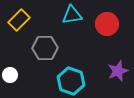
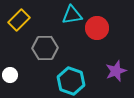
red circle: moved 10 px left, 4 px down
purple star: moved 2 px left
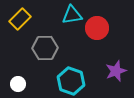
yellow rectangle: moved 1 px right, 1 px up
white circle: moved 8 px right, 9 px down
